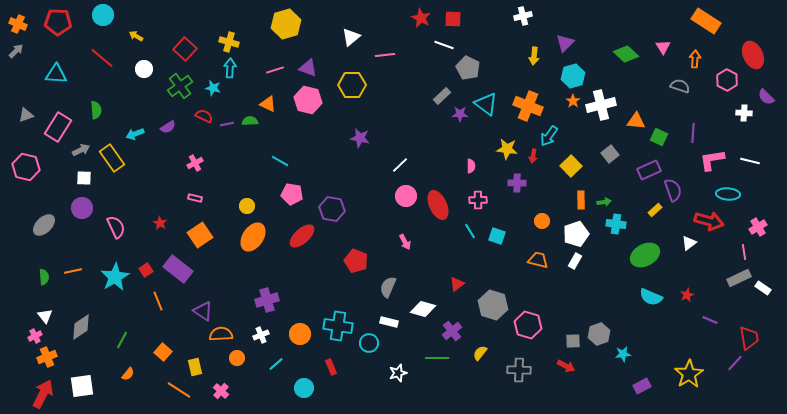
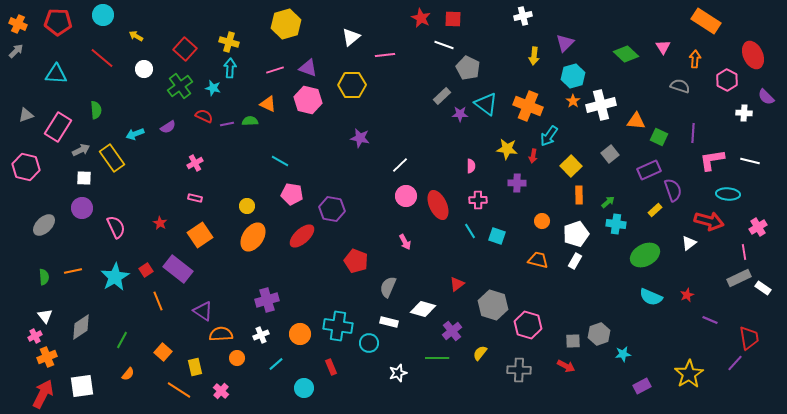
orange rectangle at (581, 200): moved 2 px left, 5 px up
green arrow at (604, 202): moved 4 px right; rotated 32 degrees counterclockwise
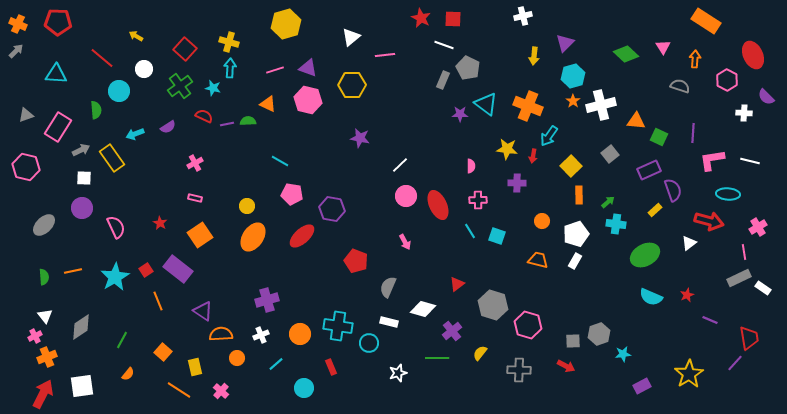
cyan circle at (103, 15): moved 16 px right, 76 px down
gray rectangle at (442, 96): moved 1 px right, 16 px up; rotated 24 degrees counterclockwise
green semicircle at (250, 121): moved 2 px left
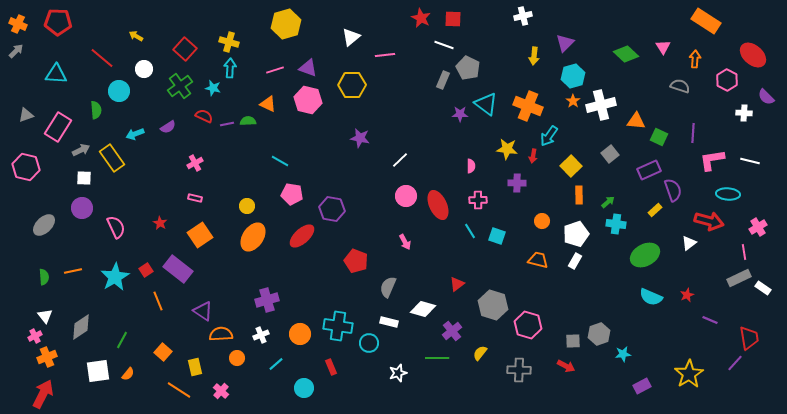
red ellipse at (753, 55): rotated 24 degrees counterclockwise
white line at (400, 165): moved 5 px up
white square at (82, 386): moved 16 px right, 15 px up
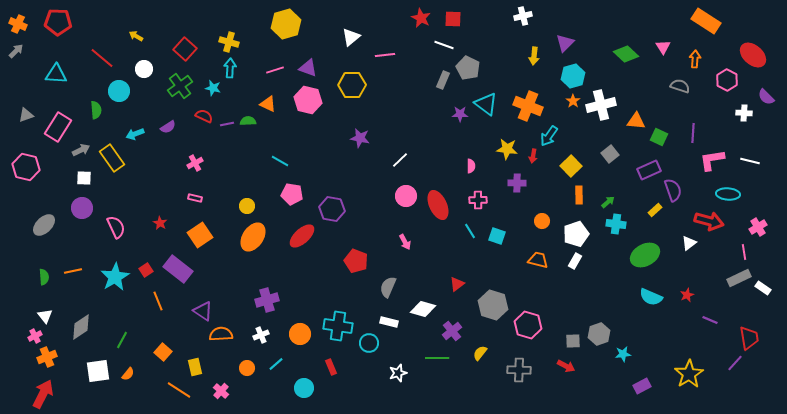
orange circle at (237, 358): moved 10 px right, 10 px down
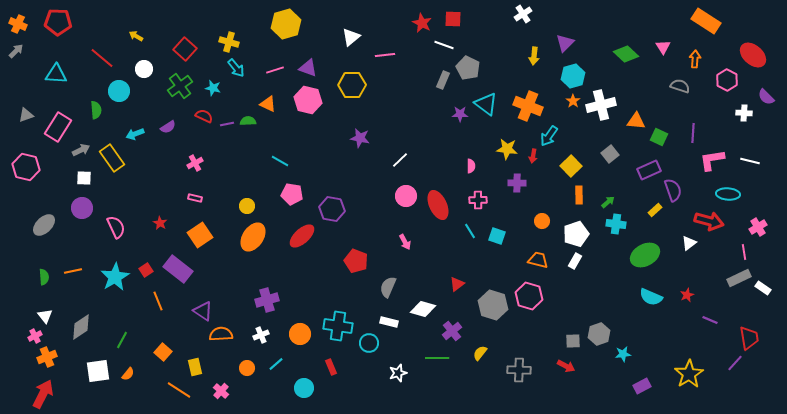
white cross at (523, 16): moved 2 px up; rotated 18 degrees counterclockwise
red star at (421, 18): moved 1 px right, 5 px down
cyan arrow at (230, 68): moved 6 px right; rotated 138 degrees clockwise
pink hexagon at (528, 325): moved 1 px right, 29 px up
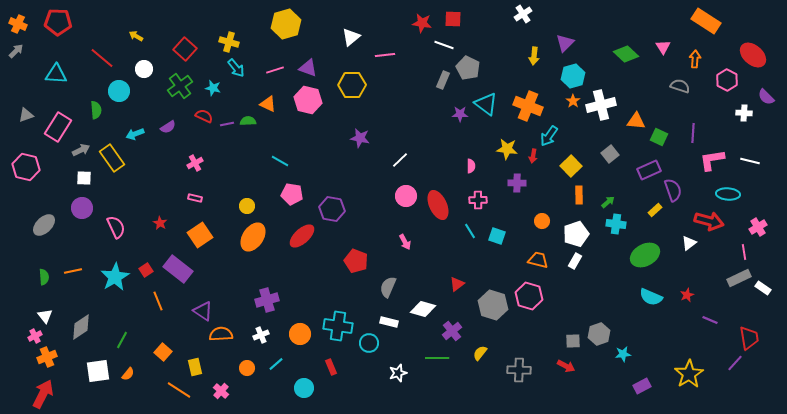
red star at (422, 23): rotated 18 degrees counterclockwise
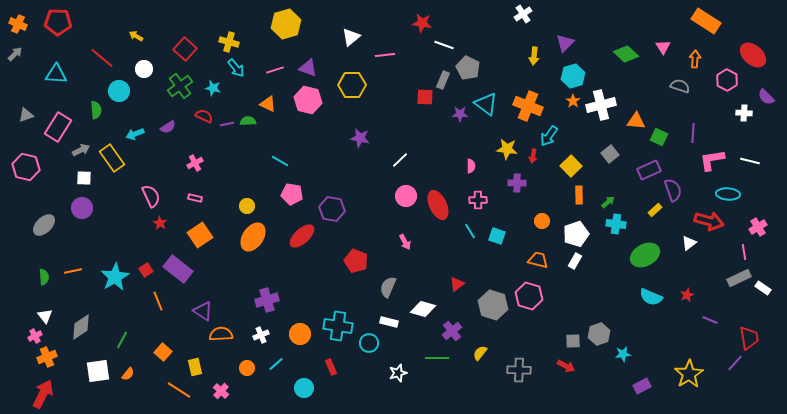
red square at (453, 19): moved 28 px left, 78 px down
gray arrow at (16, 51): moved 1 px left, 3 px down
pink semicircle at (116, 227): moved 35 px right, 31 px up
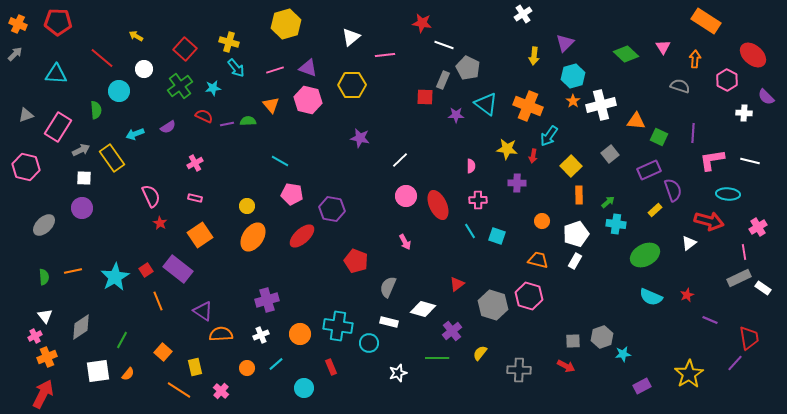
cyan star at (213, 88): rotated 21 degrees counterclockwise
orange triangle at (268, 104): moved 3 px right, 1 px down; rotated 24 degrees clockwise
purple star at (460, 114): moved 4 px left, 1 px down
gray hexagon at (599, 334): moved 3 px right, 3 px down
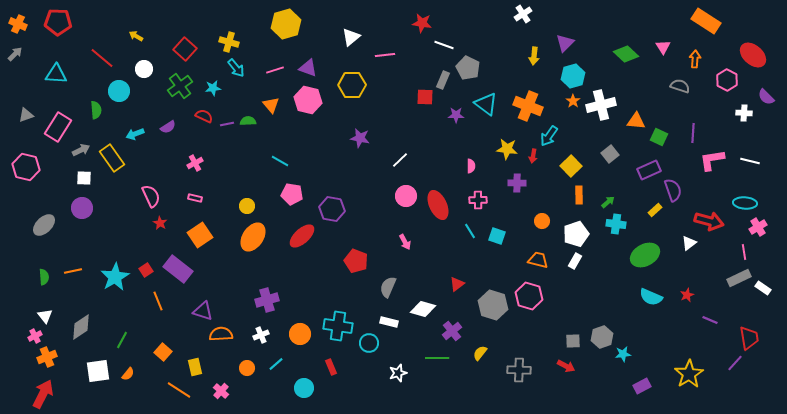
cyan ellipse at (728, 194): moved 17 px right, 9 px down
purple triangle at (203, 311): rotated 15 degrees counterclockwise
